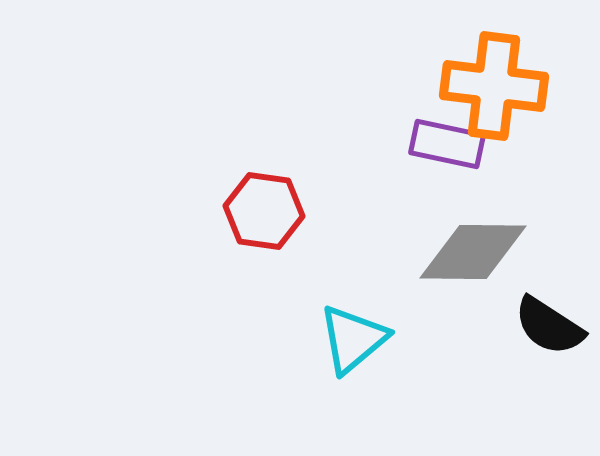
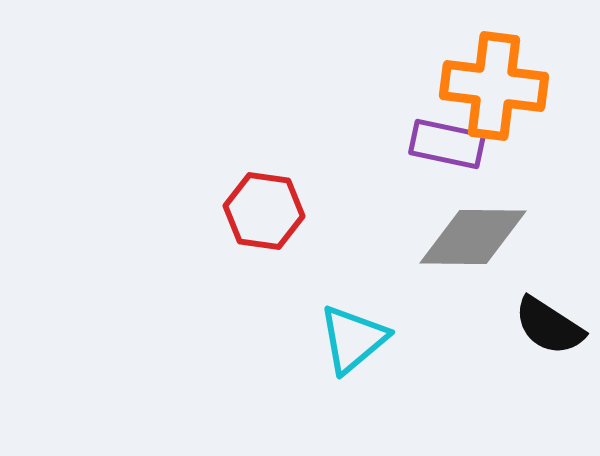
gray diamond: moved 15 px up
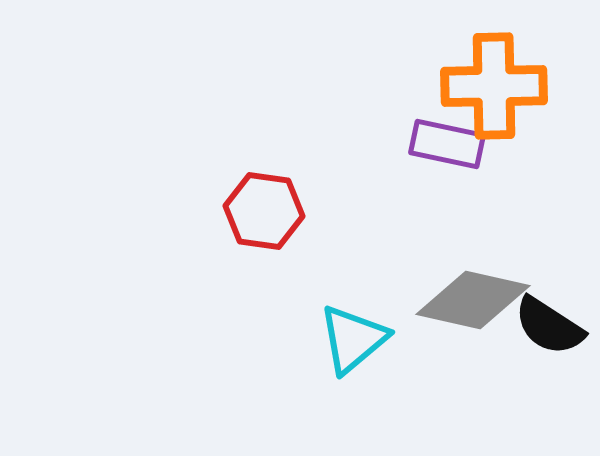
orange cross: rotated 8 degrees counterclockwise
gray diamond: moved 63 px down; rotated 12 degrees clockwise
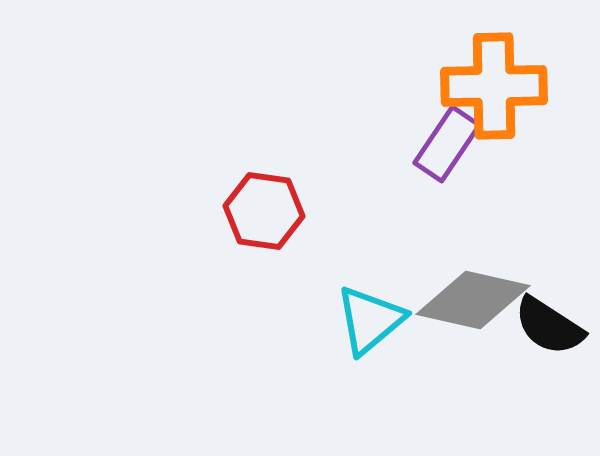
purple rectangle: rotated 68 degrees counterclockwise
cyan triangle: moved 17 px right, 19 px up
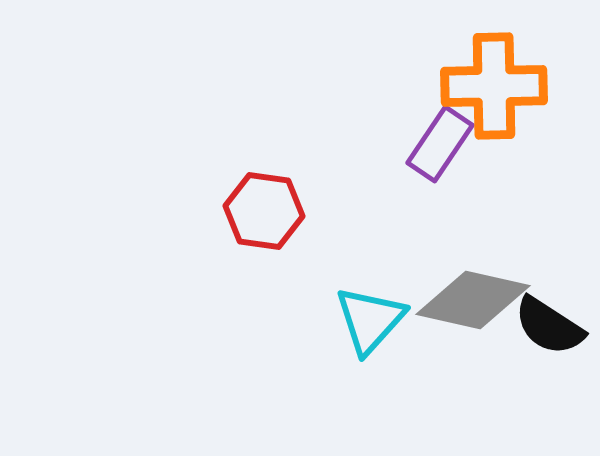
purple rectangle: moved 7 px left
cyan triangle: rotated 8 degrees counterclockwise
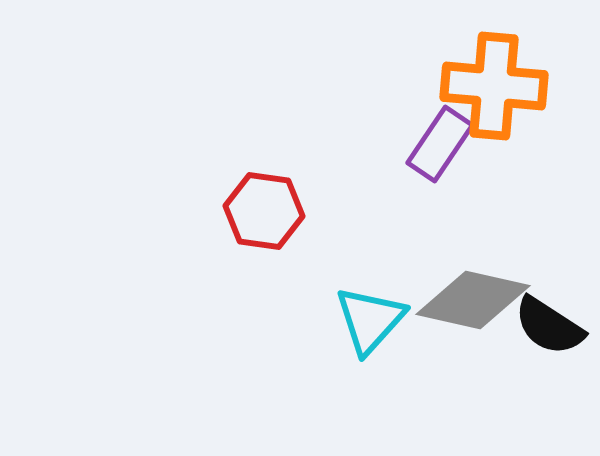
orange cross: rotated 6 degrees clockwise
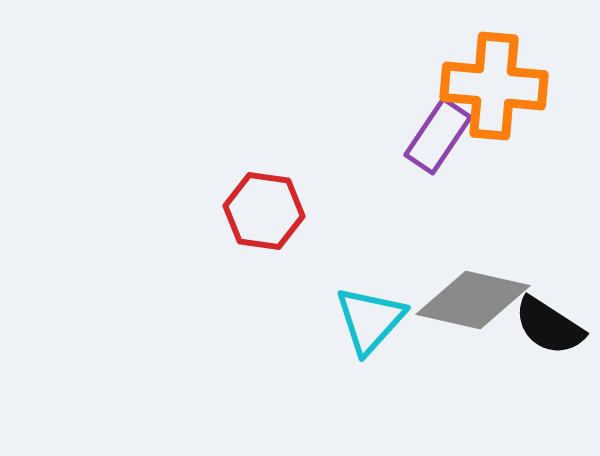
purple rectangle: moved 2 px left, 8 px up
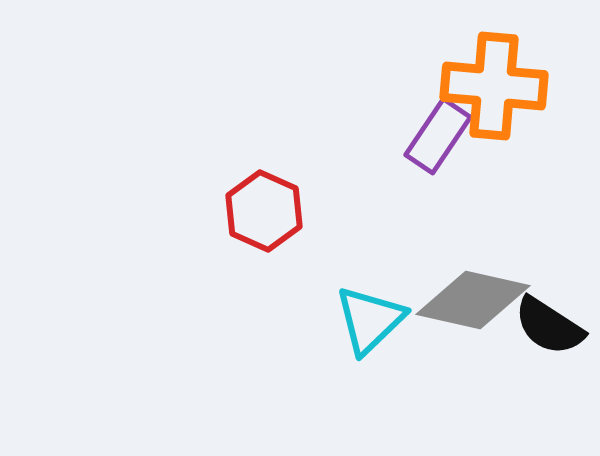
red hexagon: rotated 16 degrees clockwise
cyan triangle: rotated 4 degrees clockwise
